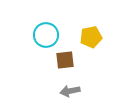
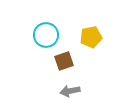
brown square: moved 1 px left, 1 px down; rotated 12 degrees counterclockwise
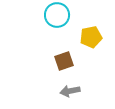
cyan circle: moved 11 px right, 20 px up
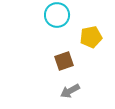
gray arrow: rotated 18 degrees counterclockwise
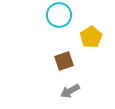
cyan circle: moved 2 px right
yellow pentagon: rotated 20 degrees counterclockwise
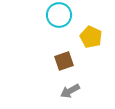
yellow pentagon: rotated 15 degrees counterclockwise
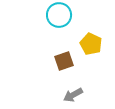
yellow pentagon: moved 7 px down
gray arrow: moved 3 px right, 4 px down
